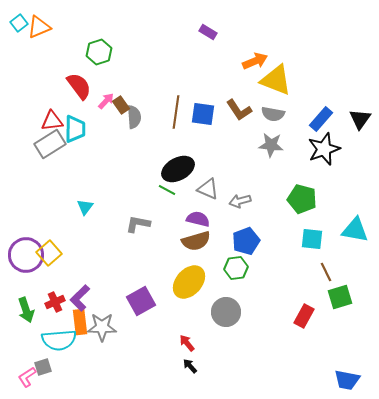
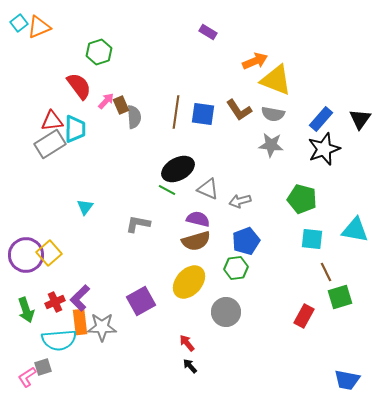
brown rectangle at (121, 105): rotated 12 degrees clockwise
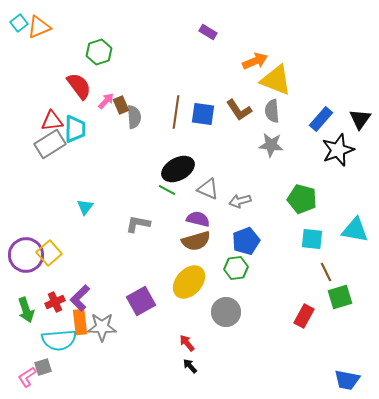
gray semicircle at (273, 114): moved 1 px left, 3 px up; rotated 75 degrees clockwise
black star at (324, 149): moved 14 px right, 1 px down
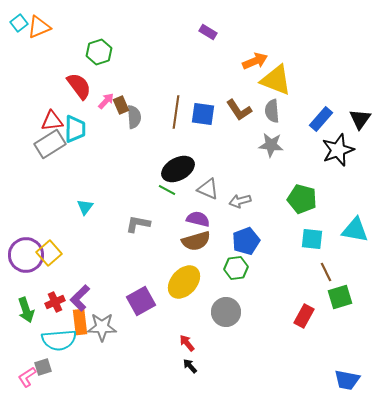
yellow ellipse at (189, 282): moved 5 px left
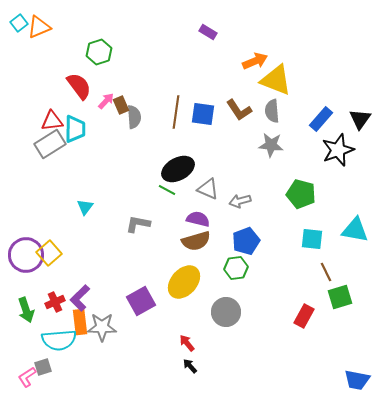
green pentagon at (302, 199): moved 1 px left, 5 px up
blue trapezoid at (347, 380): moved 10 px right
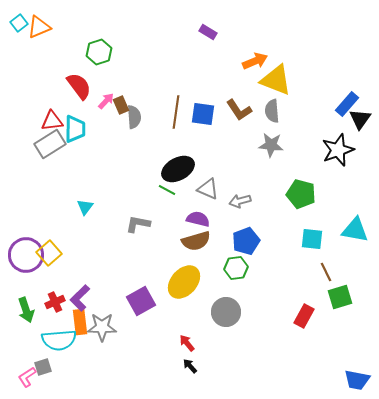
blue rectangle at (321, 119): moved 26 px right, 15 px up
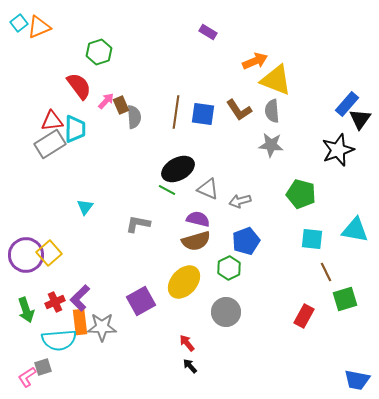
green hexagon at (236, 268): moved 7 px left; rotated 20 degrees counterclockwise
green square at (340, 297): moved 5 px right, 2 px down
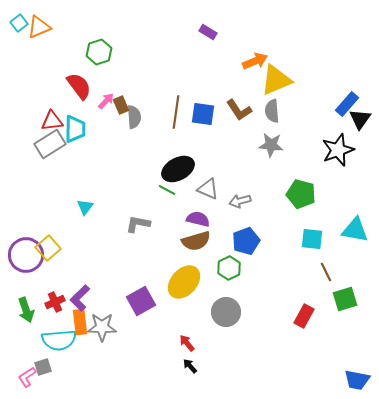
yellow triangle at (276, 80): rotated 44 degrees counterclockwise
yellow square at (49, 253): moved 1 px left, 5 px up
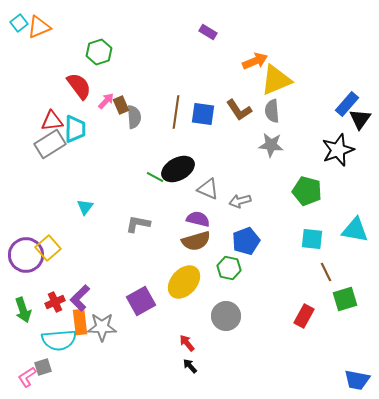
green line at (167, 190): moved 12 px left, 13 px up
green pentagon at (301, 194): moved 6 px right, 3 px up
green hexagon at (229, 268): rotated 20 degrees counterclockwise
green arrow at (26, 310): moved 3 px left
gray circle at (226, 312): moved 4 px down
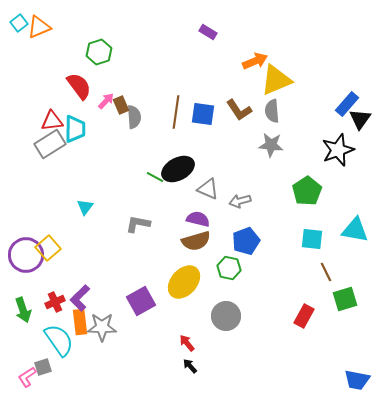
green pentagon at (307, 191): rotated 24 degrees clockwise
cyan semicircle at (59, 340): rotated 120 degrees counterclockwise
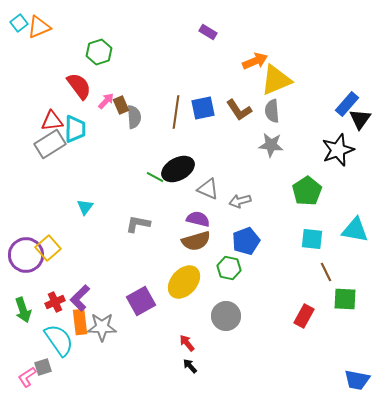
blue square at (203, 114): moved 6 px up; rotated 20 degrees counterclockwise
green square at (345, 299): rotated 20 degrees clockwise
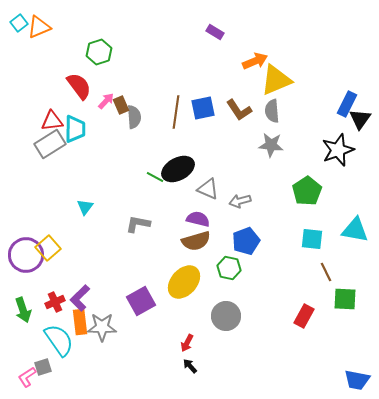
purple rectangle at (208, 32): moved 7 px right
blue rectangle at (347, 104): rotated 15 degrees counterclockwise
red arrow at (187, 343): rotated 114 degrees counterclockwise
